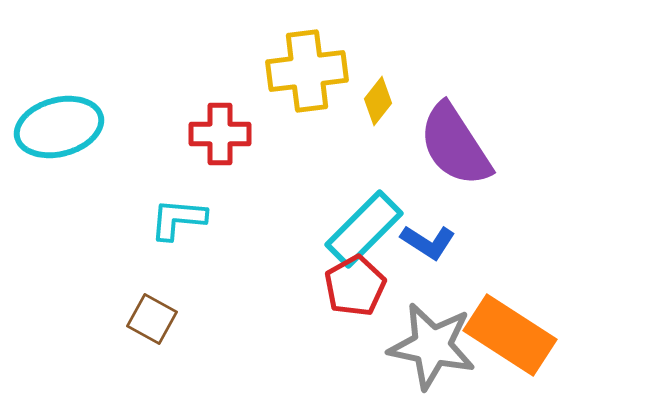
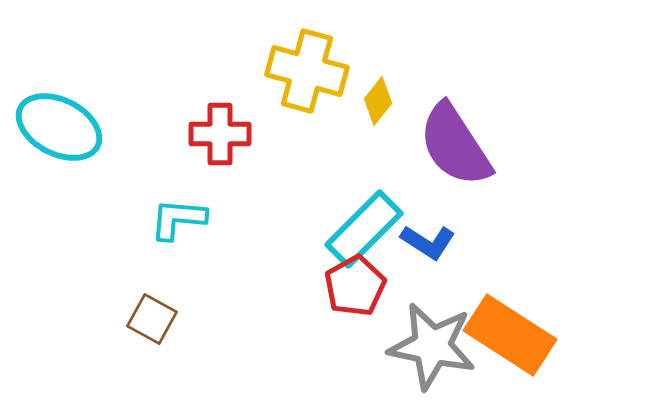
yellow cross: rotated 22 degrees clockwise
cyan ellipse: rotated 42 degrees clockwise
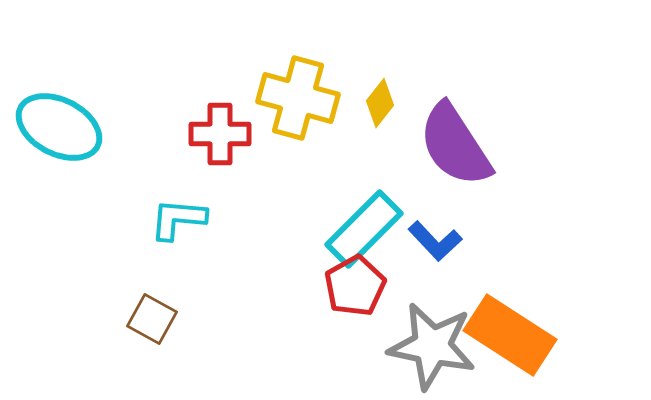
yellow cross: moved 9 px left, 27 px down
yellow diamond: moved 2 px right, 2 px down
blue L-shape: moved 7 px right, 1 px up; rotated 14 degrees clockwise
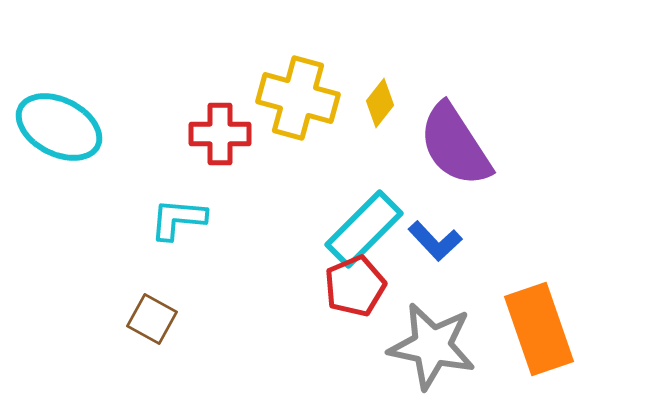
red pentagon: rotated 6 degrees clockwise
orange rectangle: moved 29 px right, 6 px up; rotated 38 degrees clockwise
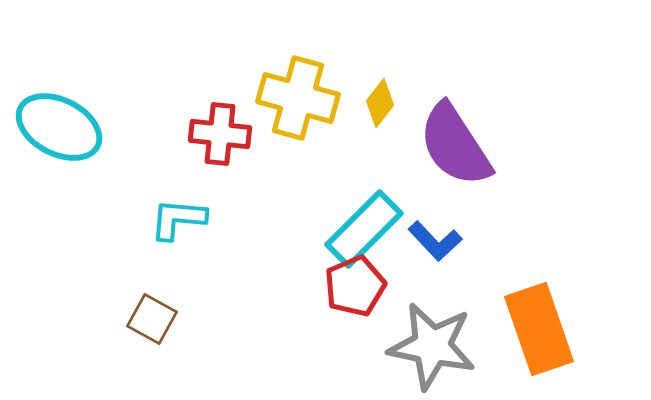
red cross: rotated 6 degrees clockwise
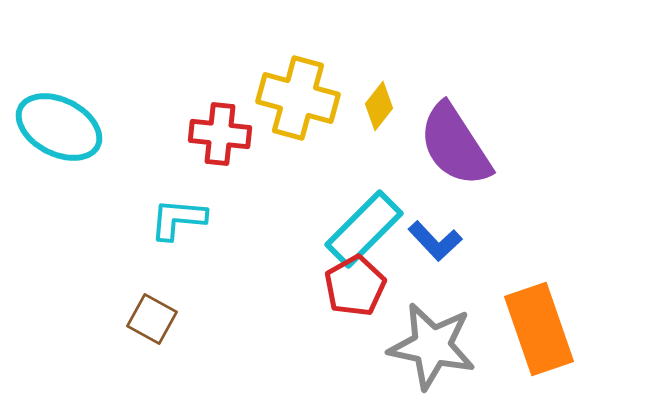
yellow diamond: moved 1 px left, 3 px down
red pentagon: rotated 6 degrees counterclockwise
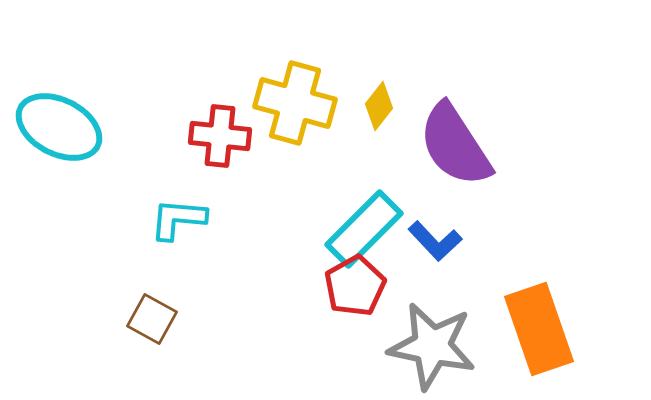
yellow cross: moved 3 px left, 5 px down
red cross: moved 2 px down
